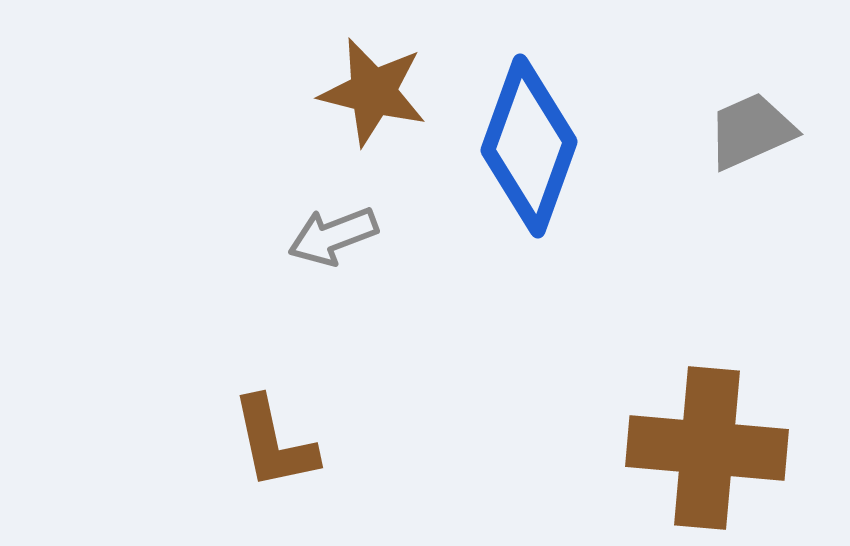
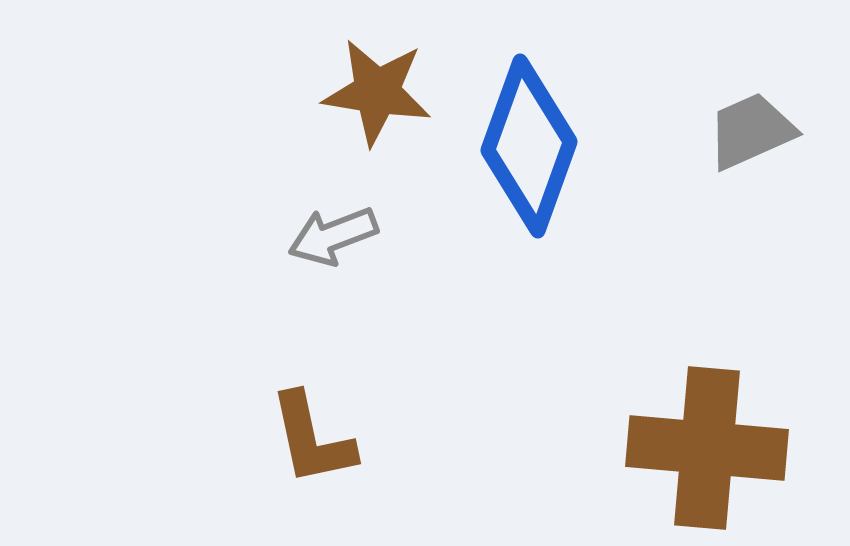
brown star: moved 4 px right; rotated 5 degrees counterclockwise
brown L-shape: moved 38 px right, 4 px up
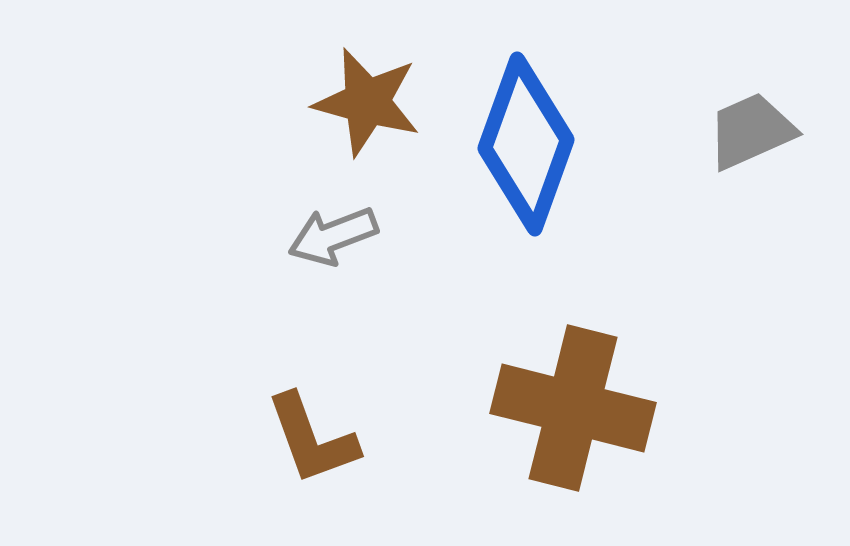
brown star: moved 10 px left, 10 px down; rotated 6 degrees clockwise
blue diamond: moved 3 px left, 2 px up
brown L-shape: rotated 8 degrees counterclockwise
brown cross: moved 134 px left, 40 px up; rotated 9 degrees clockwise
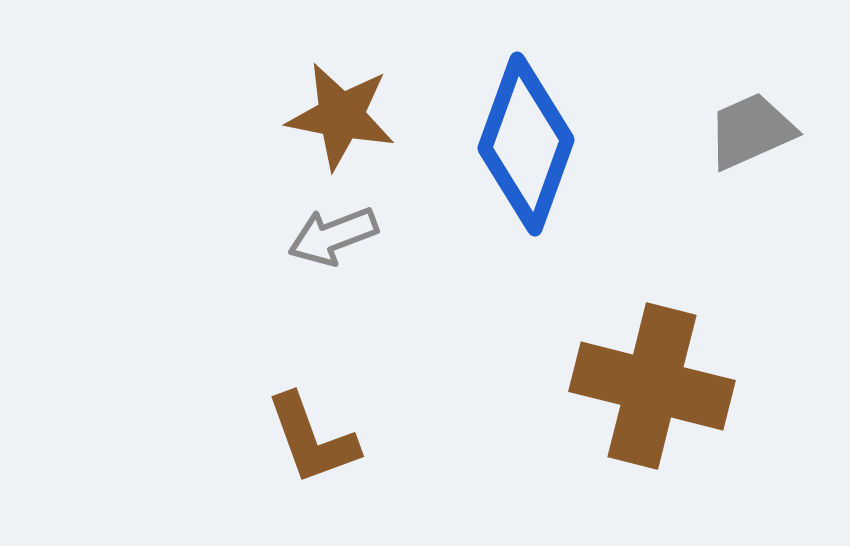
brown star: moved 26 px left, 14 px down; rotated 4 degrees counterclockwise
brown cross: moved 79 px right, 22 px up
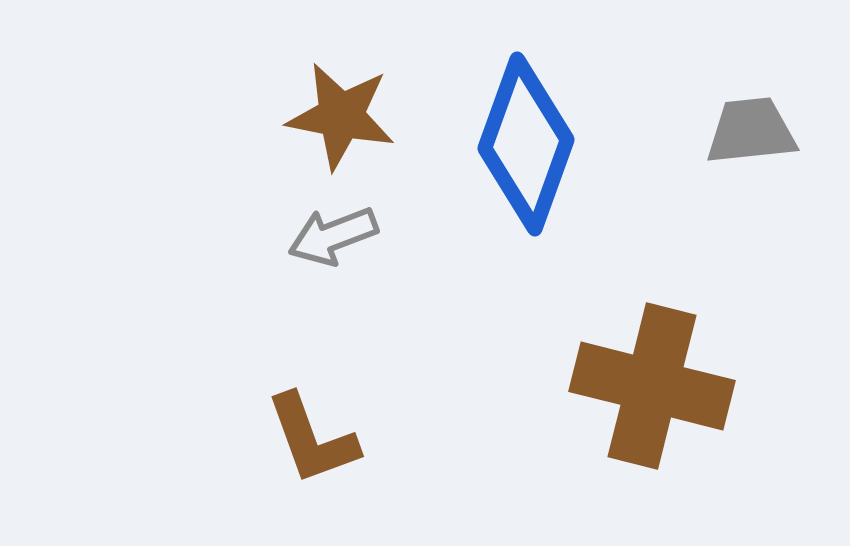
gray trapezoid: rotated 18 degrees clockwise
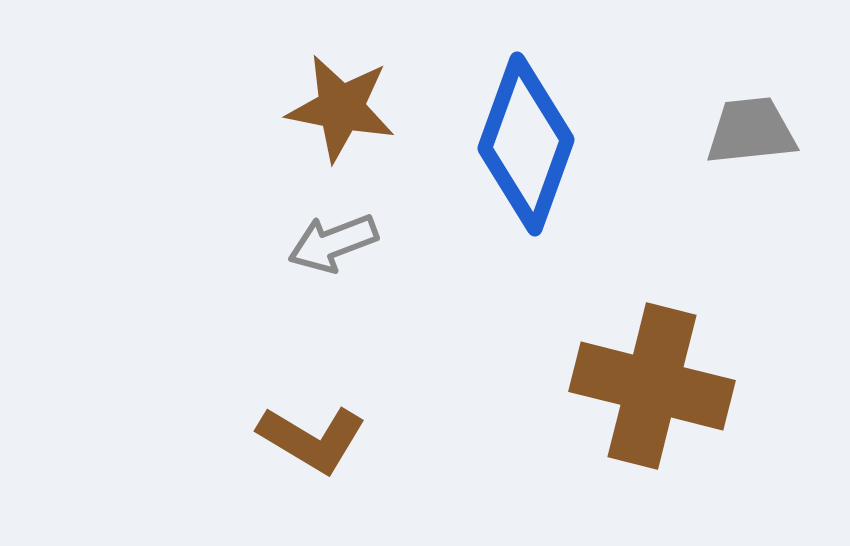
brown star: moved 8 px up
gray arrow: moved 7 px down
brown L-shape: rotated 39 degrees counterclockwise
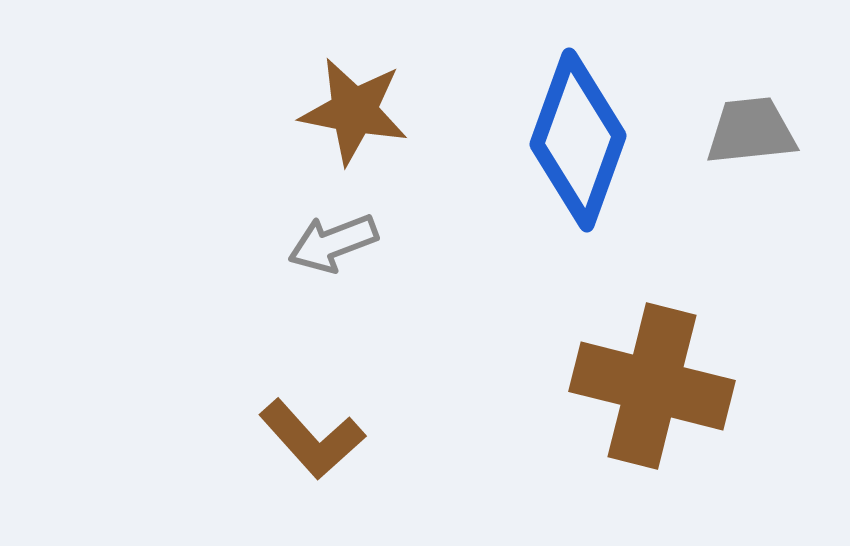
brown star: moved 13 px right, 3 px down
blue diamond: moved 52 px right, 4 px up
brown L-shape: rotated 17 degrees clockwise
